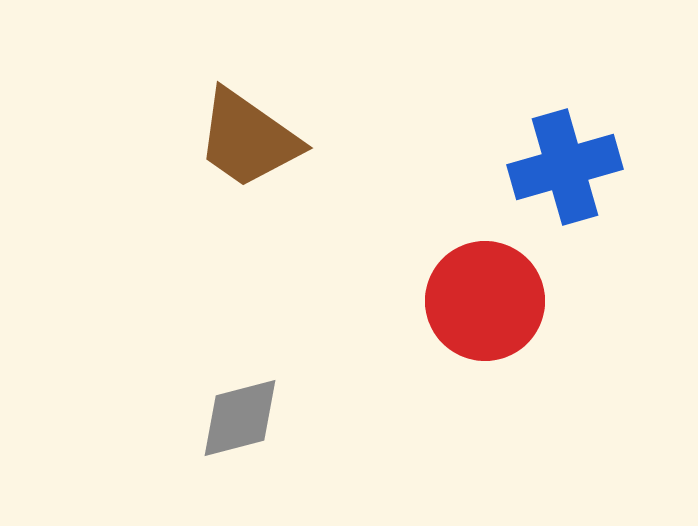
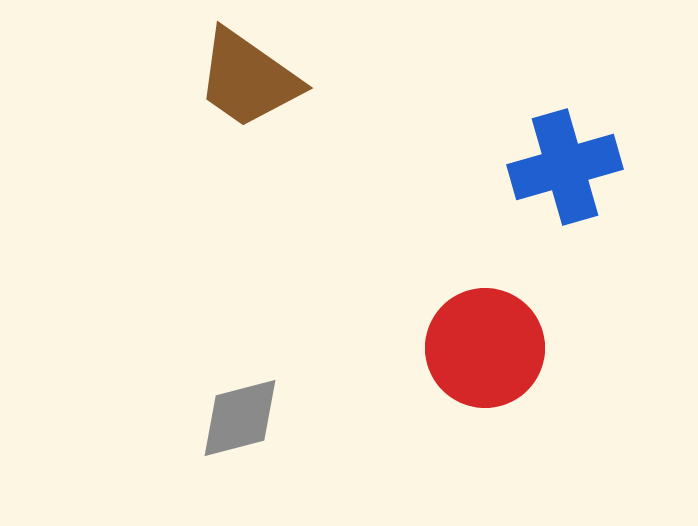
brown trapezoid: moved 60 px up
red circle: moved 47 px down
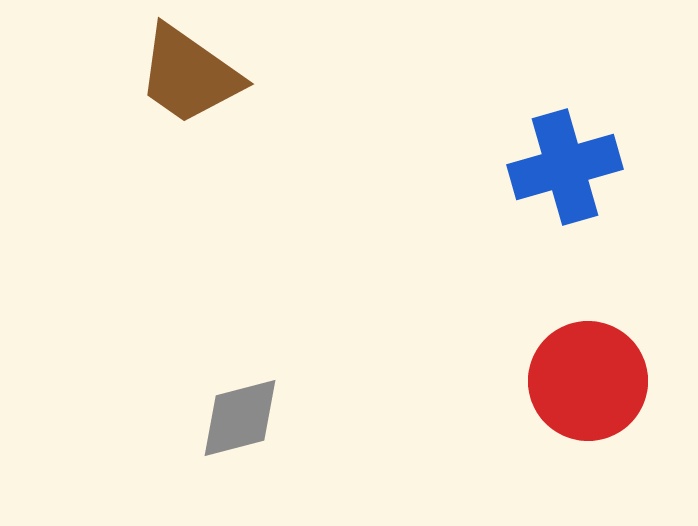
brown trapezoid: moved 59 px left, 4 px up
red circle: moved 103 px right, 33 px down
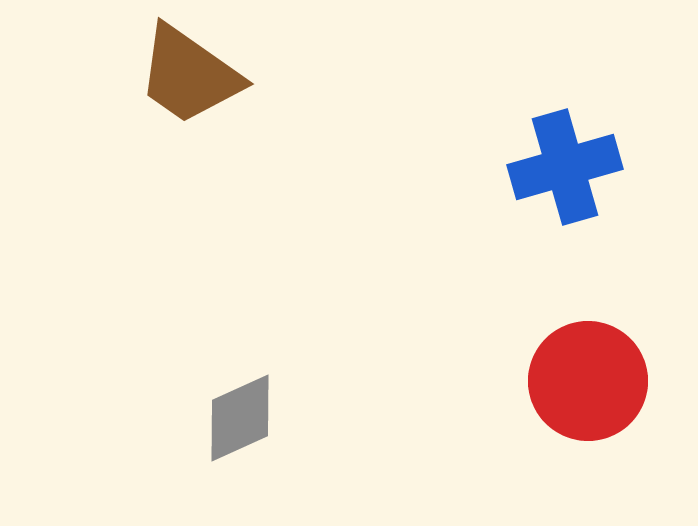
gray diamond: rotated 10 degrees counterclockwise
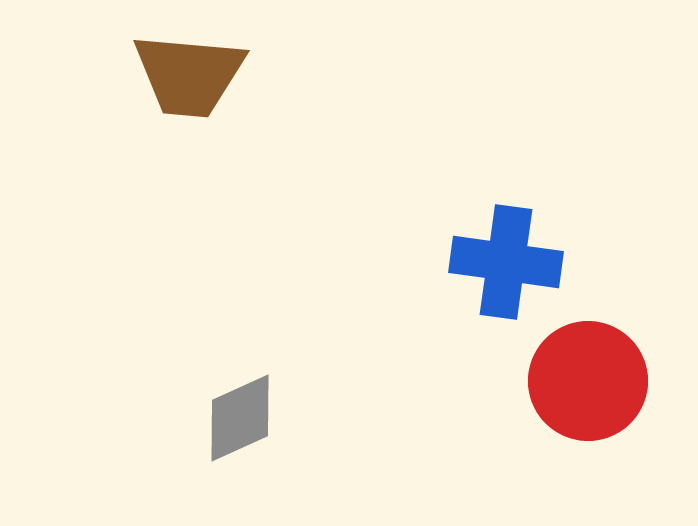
brown trapezoid: rotated 30 degrees counterclockwise
blue cross: moved 59 px left, 95 px down; rotated 24 degrees clockwise
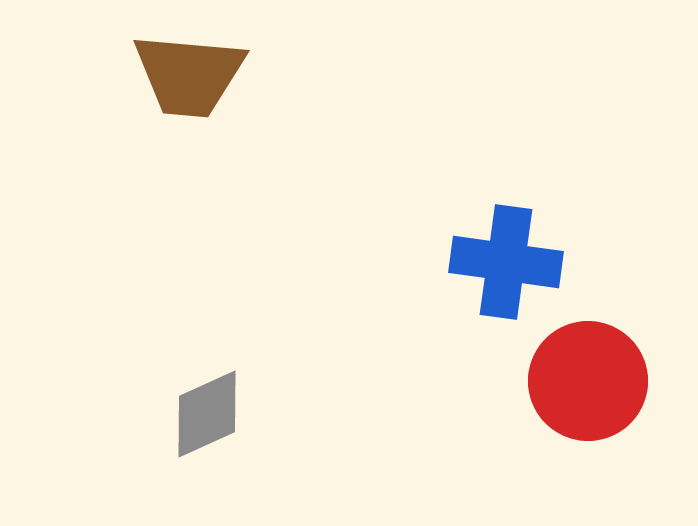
gray diamond: moved 33 px left, 4 px up
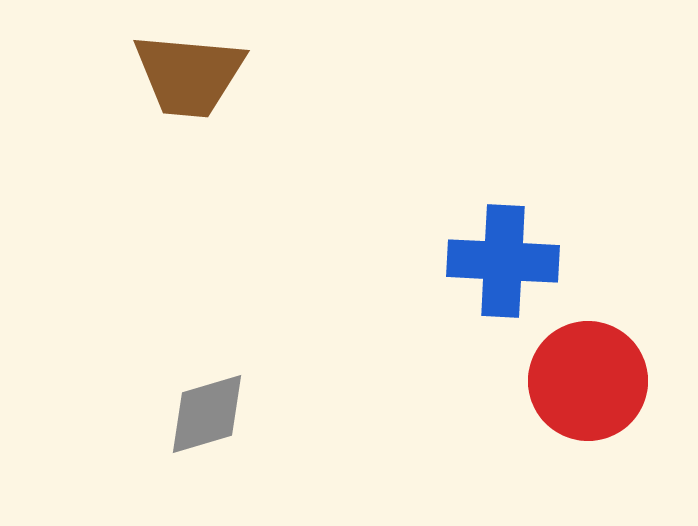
blue cross: moved 3 px left, 1 px up; rotated 5 degrees counterclockwise
gray diamond: rotated 8 degrees clockwise
